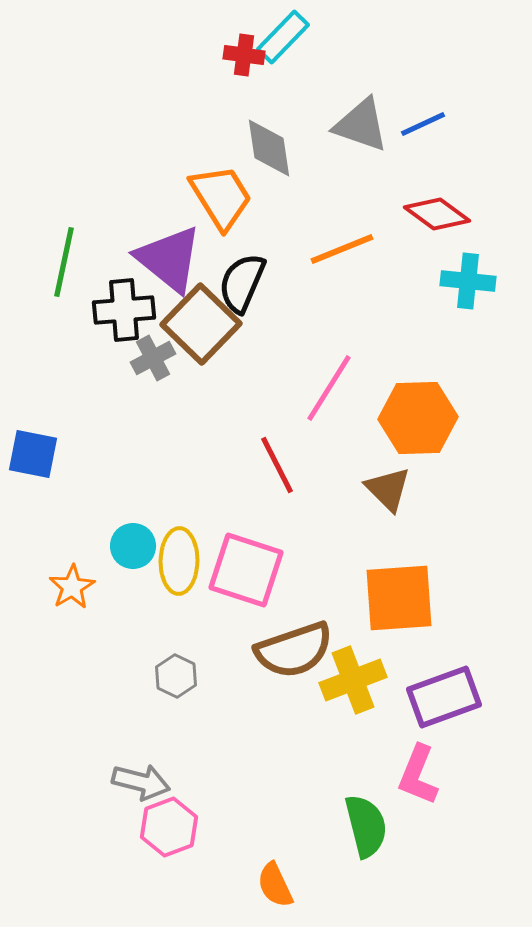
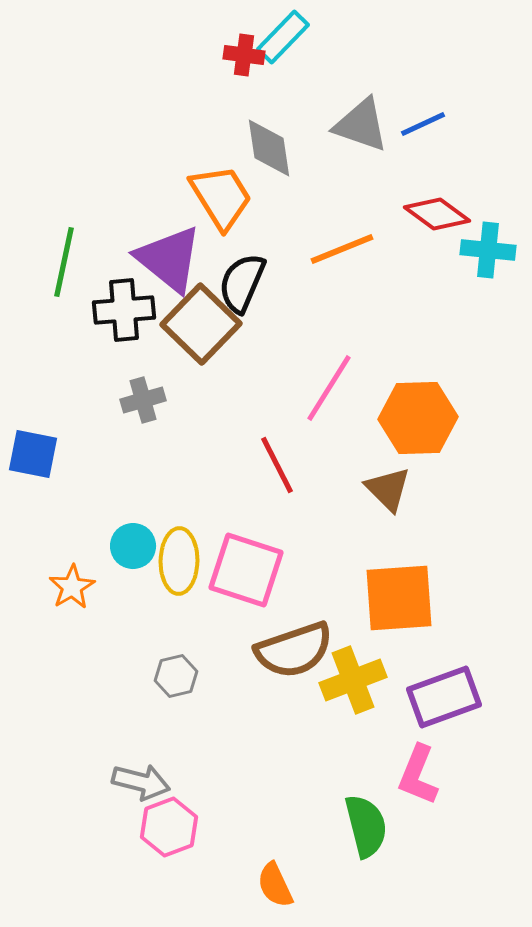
cyan cross: moved 20 px right, 31 px up
gray cross: moved 10 px left, 42 px down; rotated 12 degrees clockwise
gray hexagon: rotated 21 degrees clockwise
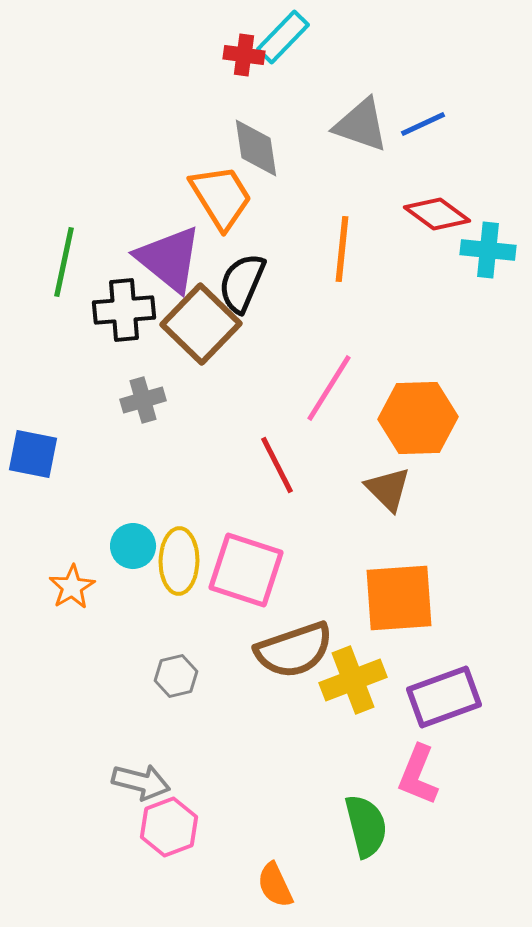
gray diamond: moved 13 px left
orange line: rotated 62 degrees counterclockwise
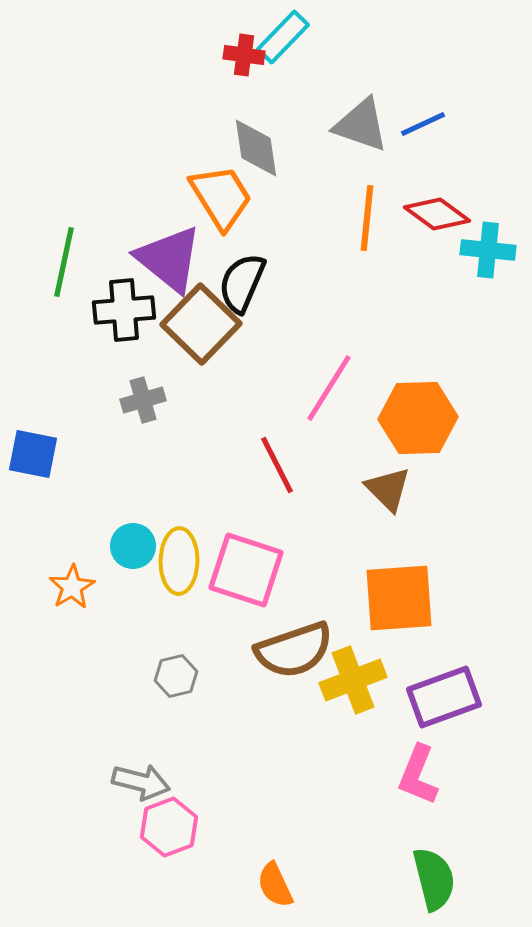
orange line: moved 25 px right, 31 px up
green semicircle: moved 68 px right, 53 px down
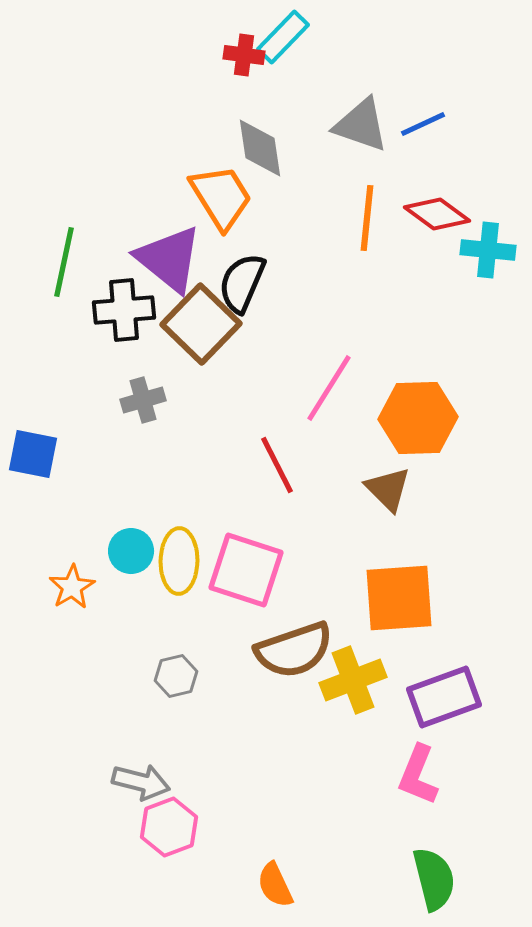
gray diamond: moved 4 px right
cyan circle: moved 2 px left, 5 px down
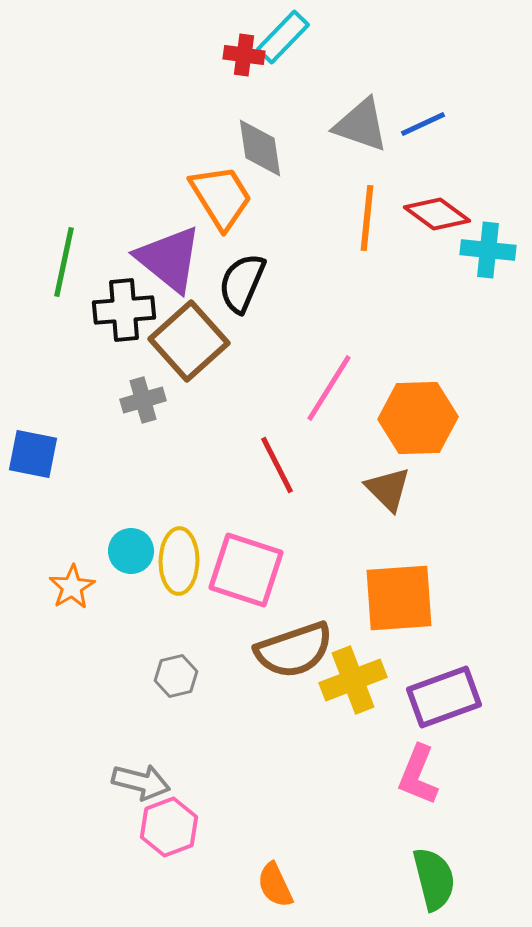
brown square: moved 12 px left, 17 px down; rotated 4 degrees clockwise
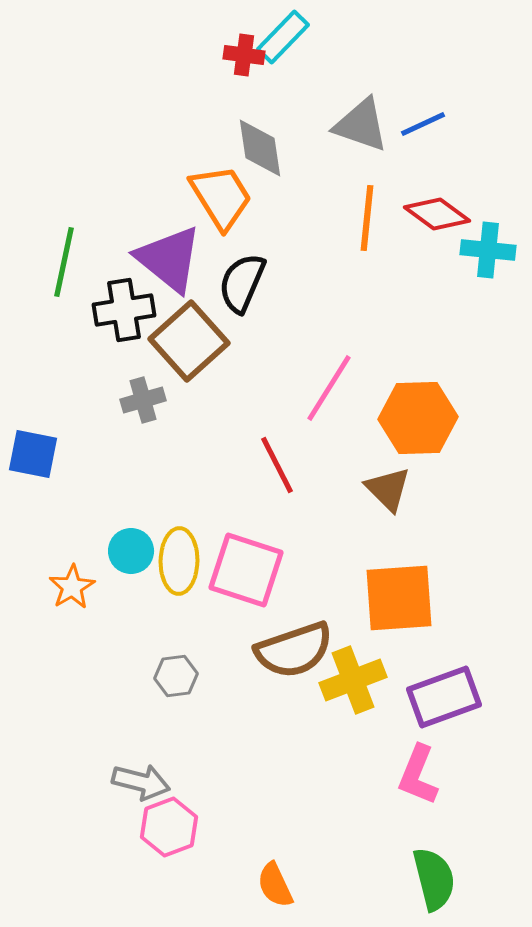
black cross: rotated 4 degrees counterclockwise
gray hexagon: rotated 6 degrees clockwise
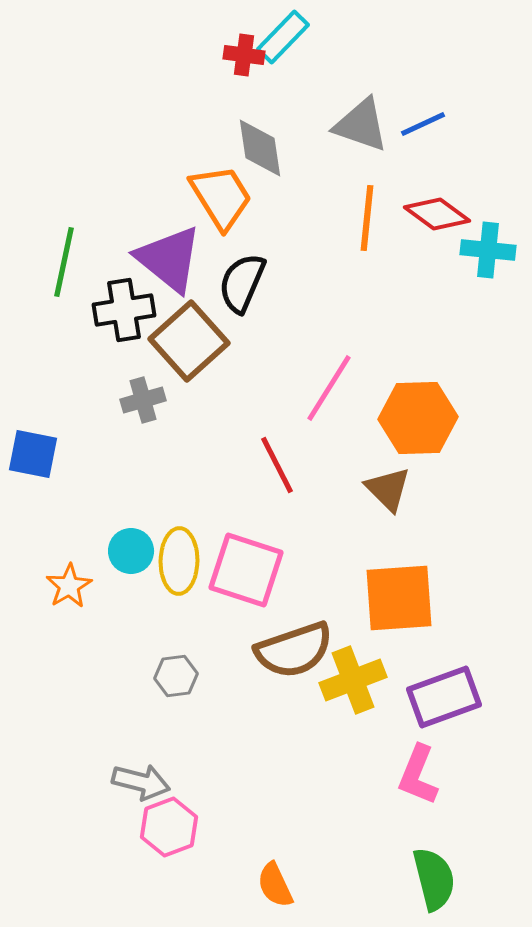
orange star: moved 3 px left, 1 px up
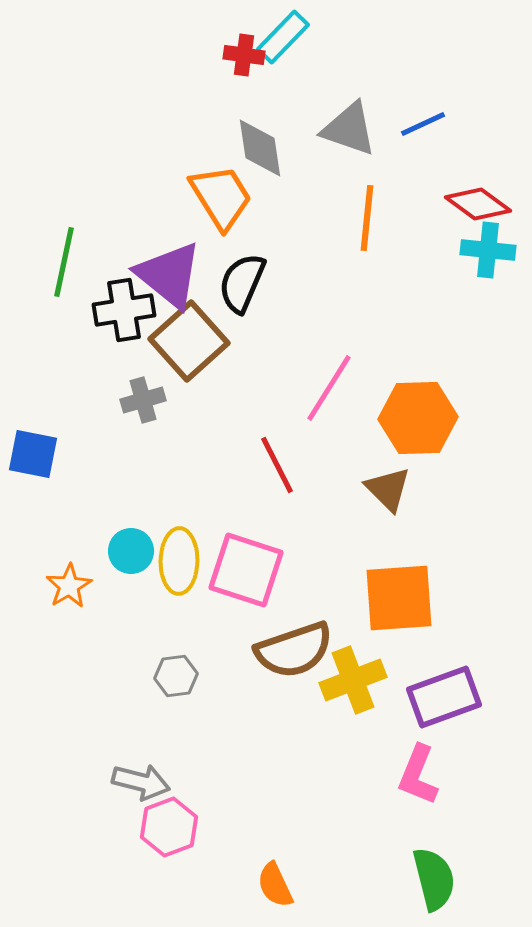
gray triangle: moved 12 px left, 4 px down
red diamond: moved 41 px right, 10 px up
purple triangle: moved 16 px down
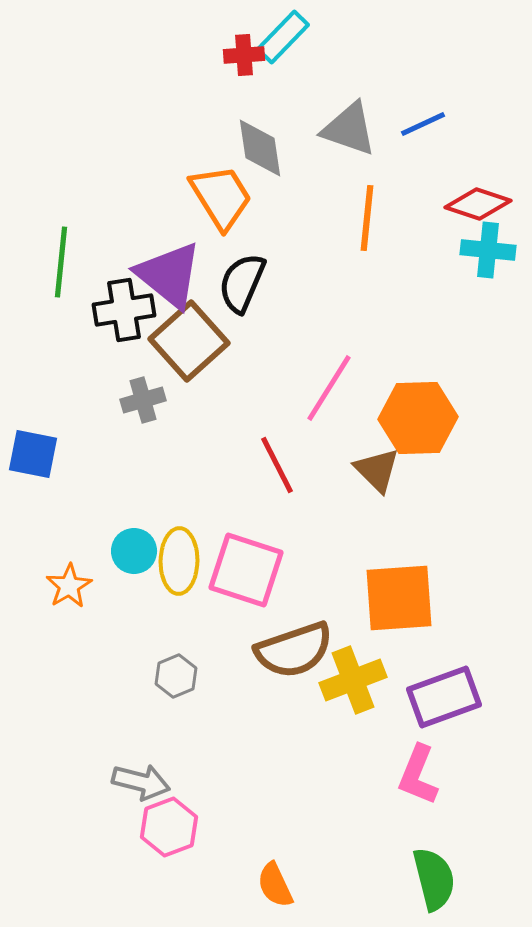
red cross: rotated 12 degrees counterclockwise
red diamond: rotated 18 degrees counterclockwise
green line: moved 3 px left; rotated 6 degrees counterclockwise
brown triangle: moved 11 px left, 19 px up
cyan circle: moved 3 px right
gray hexagon: rotated 15 degrees counterclockwise
